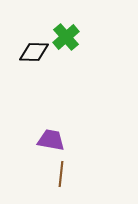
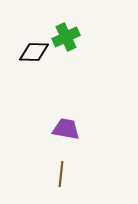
green cross: rotated 16 degrees clockwise
purple trapezoid: moved 15 px right, 11 px up
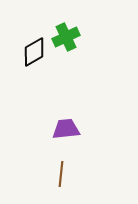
black diamond: rotated 32 degrees counterclockwise
purple trapezoid: rotated 16 degrees counterclockwise
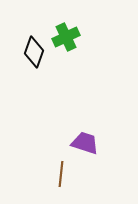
black diamond: rotated 40 degrees counterclockwise
purple trapezoid: moved 19 px right, 14 px down; rotated 24 degrees clockwise
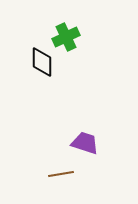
black diamond: moved 8 px right, 10 px down; rotated 20 degrees counterclockwise
brown line: rotated 75 degrees clockwise
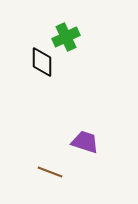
purple trapezoid: moved 1 px up
brown line: moved 11 px left, 2 px up; rotated 30 degrees clockwise
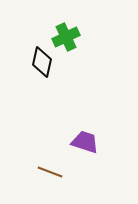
black diamond: rotated 12 degrees clockwise
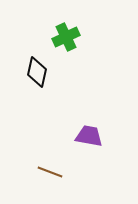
black diamond: moved 5 px left, 10 px down
purple trapezoid: moved 4 px right, 6 px up; rotated 8 degrees counterclockwise
